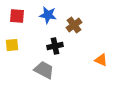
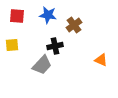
gray trapezoid: moved 2 px left, 5 px up; rotated 105 degrees clockwise
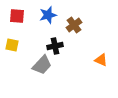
blue star: rotated 24 degrees counterclockwise
yellow square: rotated 16 degrees clockwise
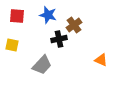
blue star: rotated 30 degrees clockwise
black cross: moved 4 px right, 7 px up
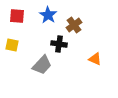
blue star: rotated 18 degrees clockwise
black cross: moved 5 px down; rotated 21 degrees clockwise
orange triangle: moved 6 px left, 1 px up
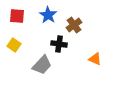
yellow square: moved 2 px right; rotated 24 degrees clockwise
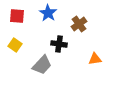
blue star: moved 2 px up
brown cross: moved 5 px right, 1 px up
yellow square: moved 1 px right
orange triangle: rotated 32 degrees counterclockwise
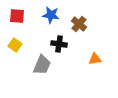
blue star: moved 3 px right, 2 px down; rotated 24 degrees counterclockwise
brown cross: rotated 14 degrees counterclockwise
gray trapezoid: rotated 20 degrees counterclockwise
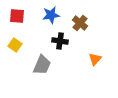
blue star: rotated 18 degrees counterclockwise
brown cross: moved 1 px right, 1 px up
black cross: moved 1 px right, 3 px up
orange triangle: rotated 40 degrees counterclockwise
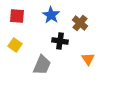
blue star: rotated 30 degrees counterclockwise
orange triangle: moved 7 px left; rotated 16 degrees counterclockwise
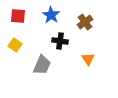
red square: moved 1 px right
brown cross: moved 5 px right, 1 px up; rotated 14 degrees clockwise
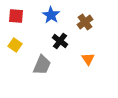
red square: moved 2 px left
black cross: rotated 28 degrees clockwise
